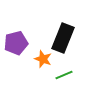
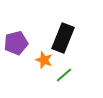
orange star: moved 1 px right, 1 px down
green line: rotated 18 degrees counterclockwise
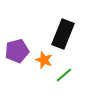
black rectangle: moved 4 px up
purple pentagon: moved 1 px right, 8 px down
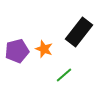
black rectangle: moved 16 px right, 2 px up; rotated 16 degrees clockwise
orange star: moved 11 px up
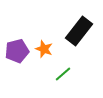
black rectangle: moved 1 px up
green line: moved 1 px left, 1 px up
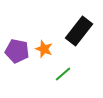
purple pentagon: rotated 25 degrees clockwise
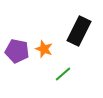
black rectangle: rotated 12 degrees counterclockwise
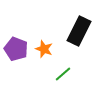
purple pentagon: moved 1 px left, 2 px up; rotated 10 degrees clockwise
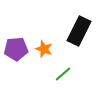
purple pentagon: rotated 25 degrees counterclockwise
